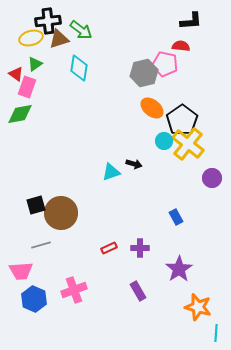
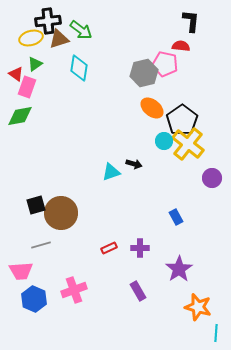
black L-shape: rotated 80 degrees counterclockwise
green diamond: moved 2 px down
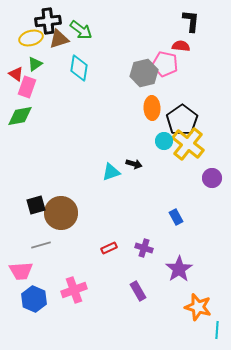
orange ellipse: rotated 50 degrees clockwise
purple cross: moved 4 px right; rotated 18 degrees clockwise
cyan line: moved 1 px right, 3 px up
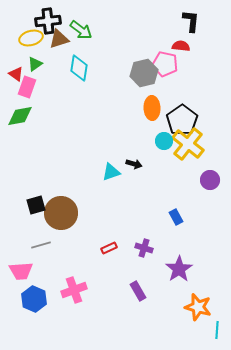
purple circle: moved 2 px left, 2 px down
